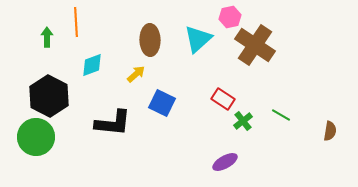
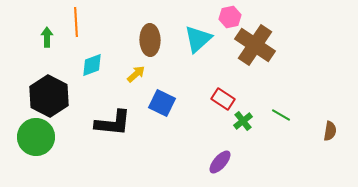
purple ellipse: moved 5 px left; rotated 20 degrees counterclockwise
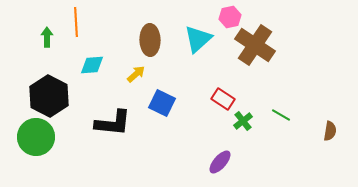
cyan diamond: rotated 15 degrees clockwise
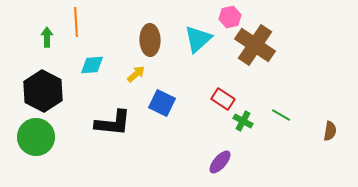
black hexagon: moved 6 px left, 5 px up
green cross: rotated 24 degrees counterclockwise
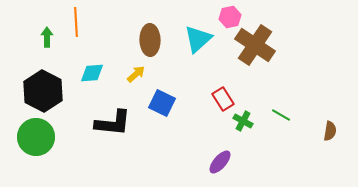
cyan diamond: moved 8 px down
red rectangle: rotated 25 degrees clockwise
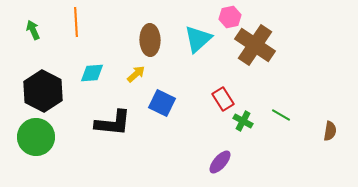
green arrow: moved 14 px left, 7 px up; rotated 24 degrees counterclockwise
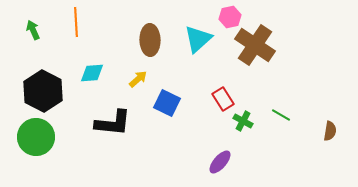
yellow arrow: moved 2 px right, 5 px down
blue square: moved 5 px right
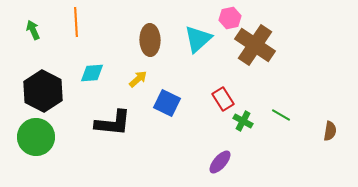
pink hexagon: moved 1 px down
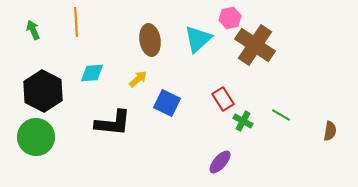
brown ellipse: rotated 8 degrees counterclockwise
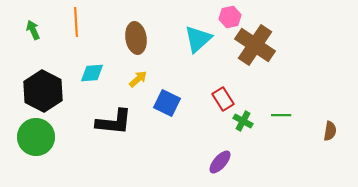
pink hexagon: moved 1 px up
brown ellipse: moved 14 px left, 2 px up
green line: rotated 30 degrees counterclockwise
black L-shape: moved 1 px right, 1 px up
